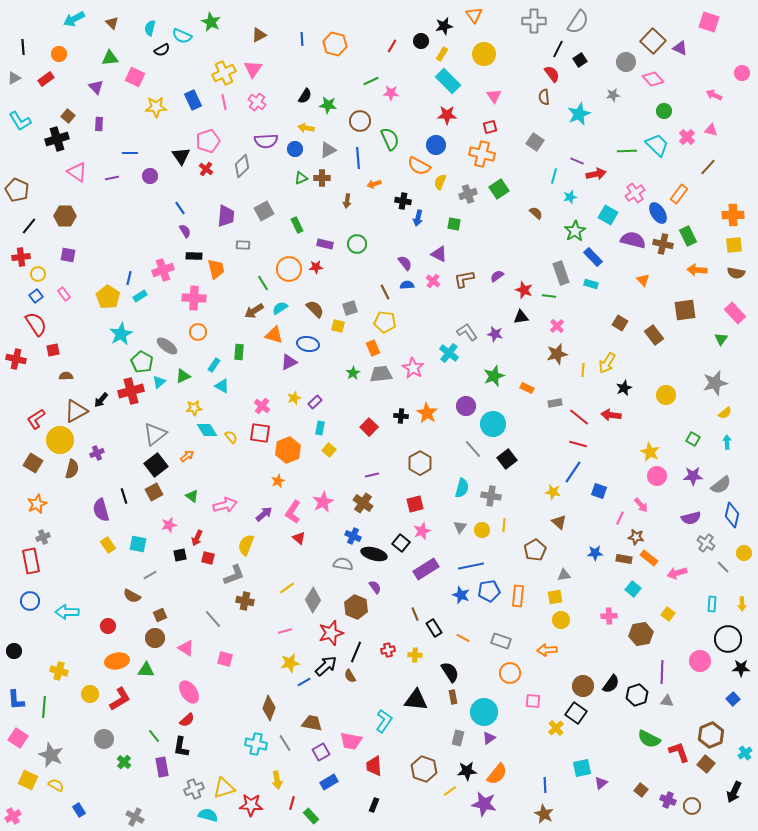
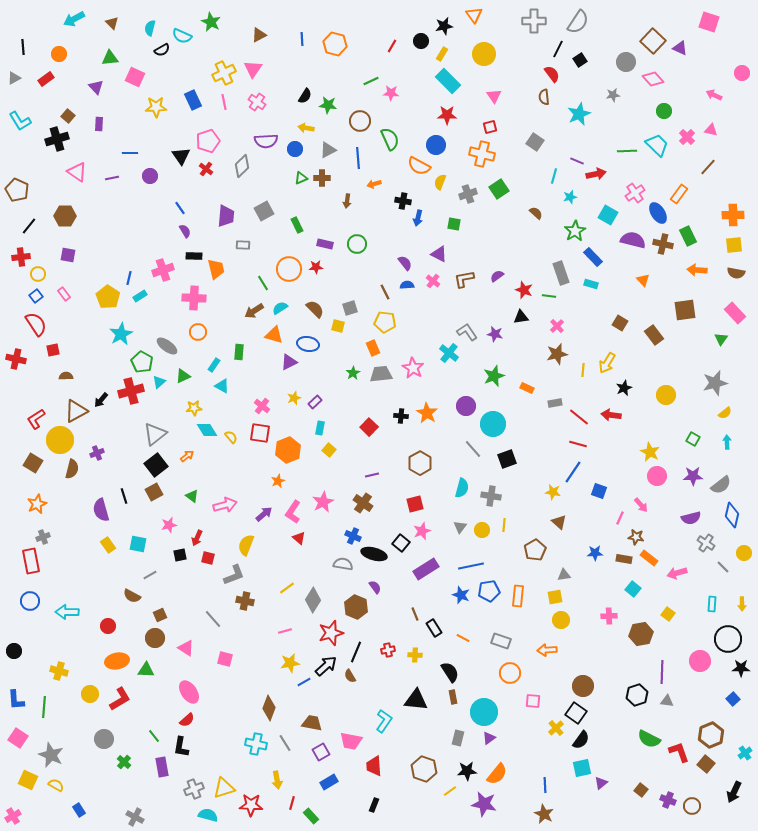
black square at (507, 459): rotated 18 degrees clockwise
black semicircle at (611, 684): moved 30 px left, 56 px down
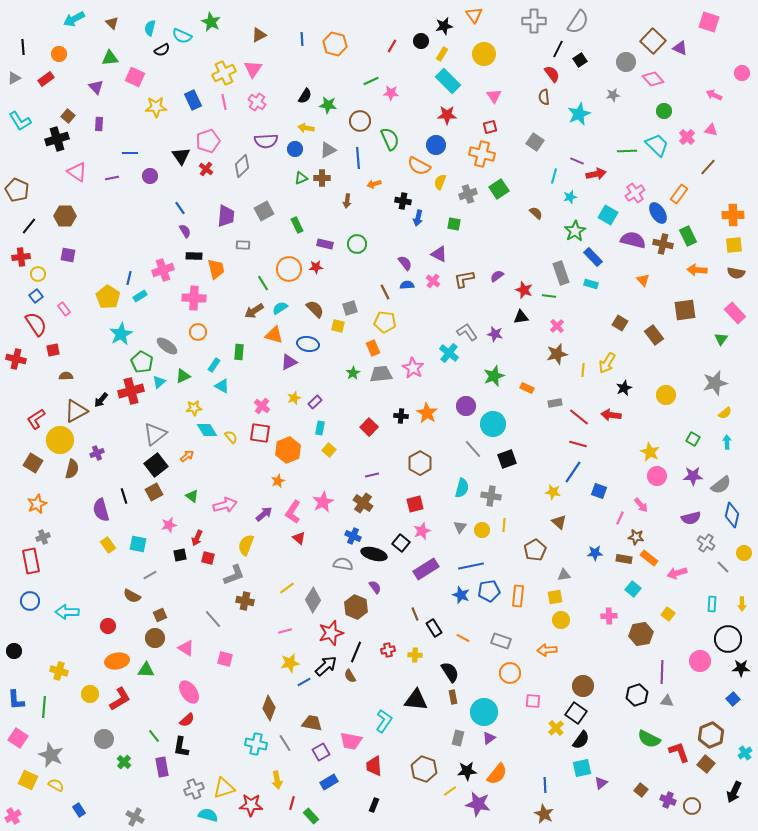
pink rectangle at (64, 294): moved 15 px down
purple star at (484, 804): moved 6 px left
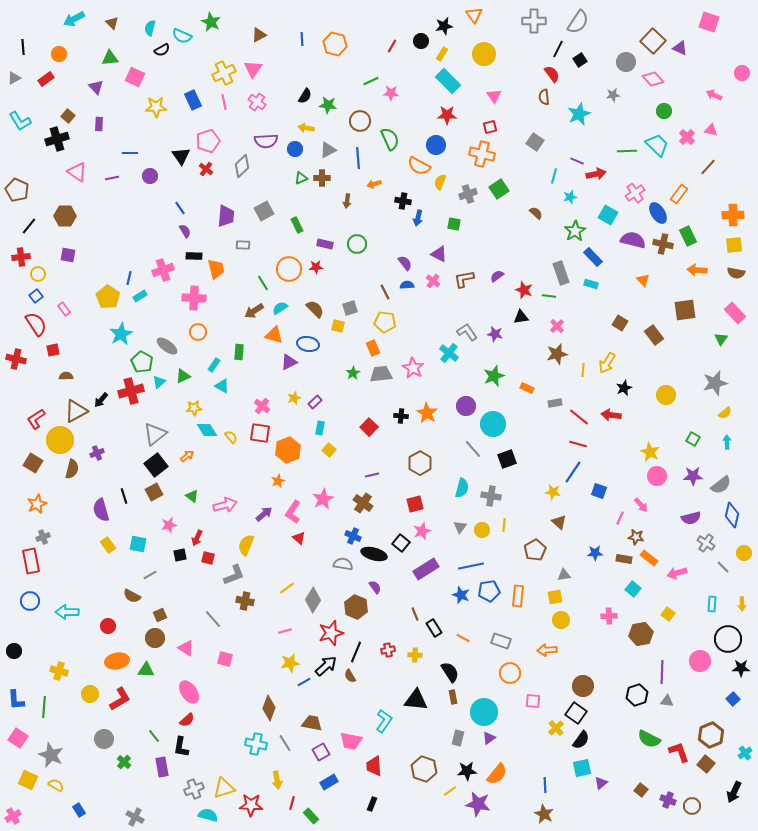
pink star at (323, 502): moved 3 px up
black rectangle at (374, 805): moved 2 px left, 1 px up
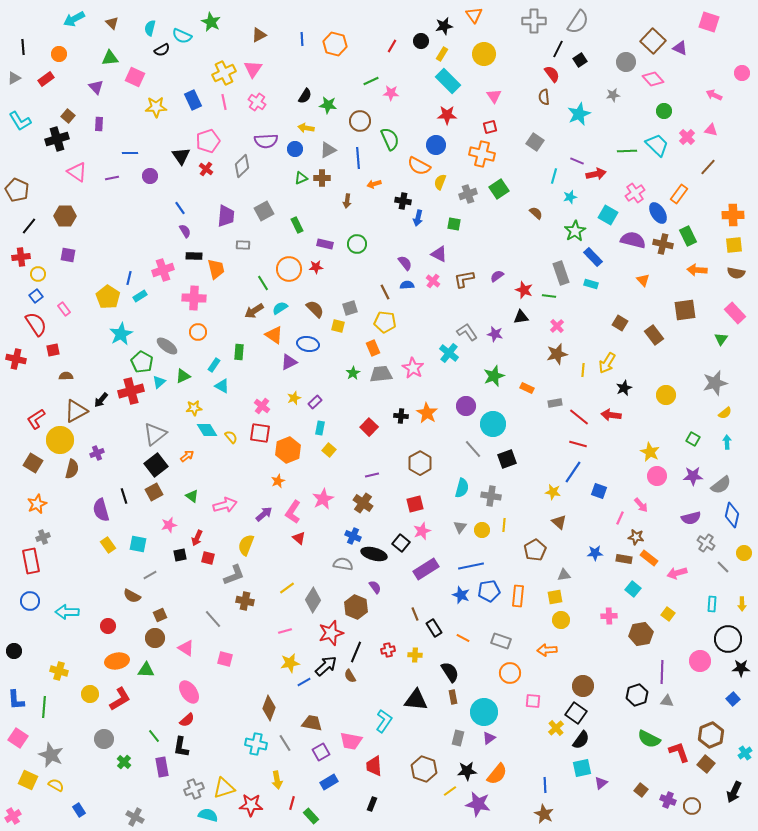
orange triangle at (274, 335): rotated 18 degrees clockwise
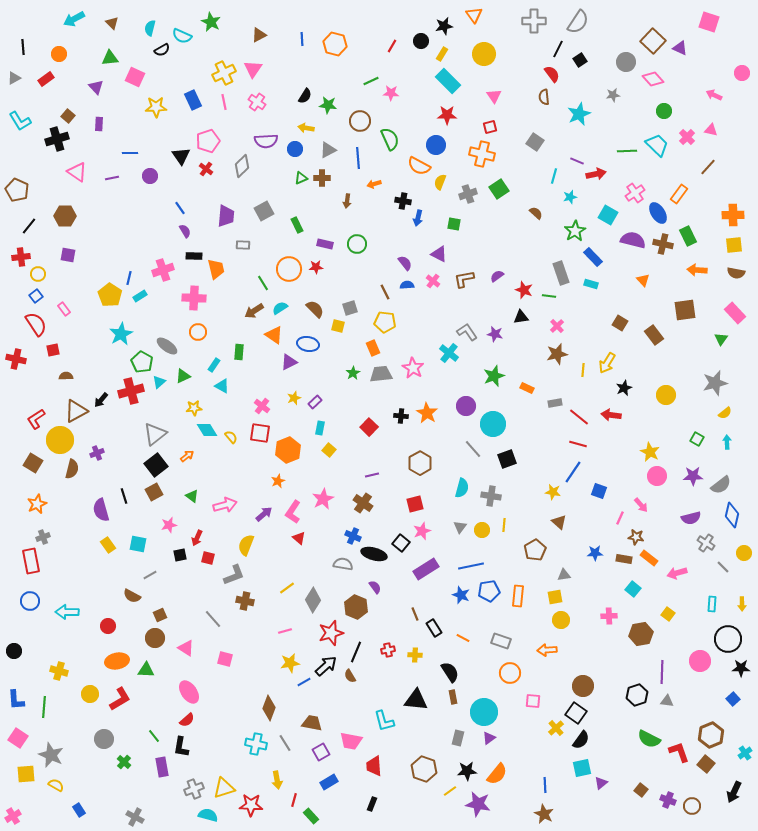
yellow pentagon at (108, 297): moved 2 px right, 2 px up
green square at (693, 439): moved 4 px right
cyan L-shape at (384, 721): rotated 130 degrees clockwise
yellow square at (28, 780): moved 2 px left, 6 px up; rotated 30 degrees counterclockwise
red line at (292, 803): moved 2 px right, 3 px up
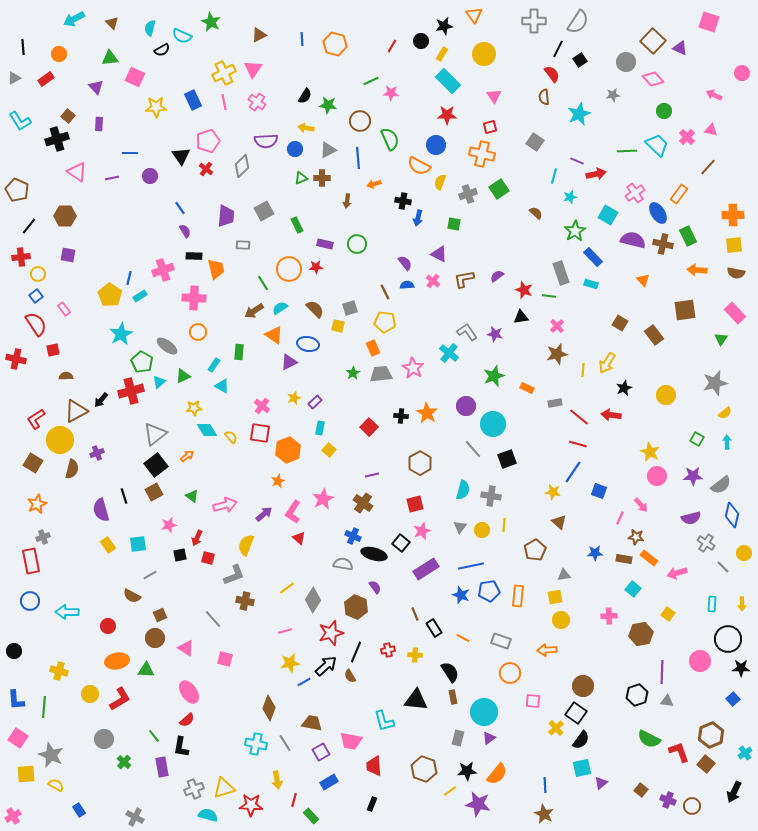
cyan semicircle at (462, 488): moved 1 px right, 2 px down
cyan square at (138, 544): rotated 18 degrees counterclockwise
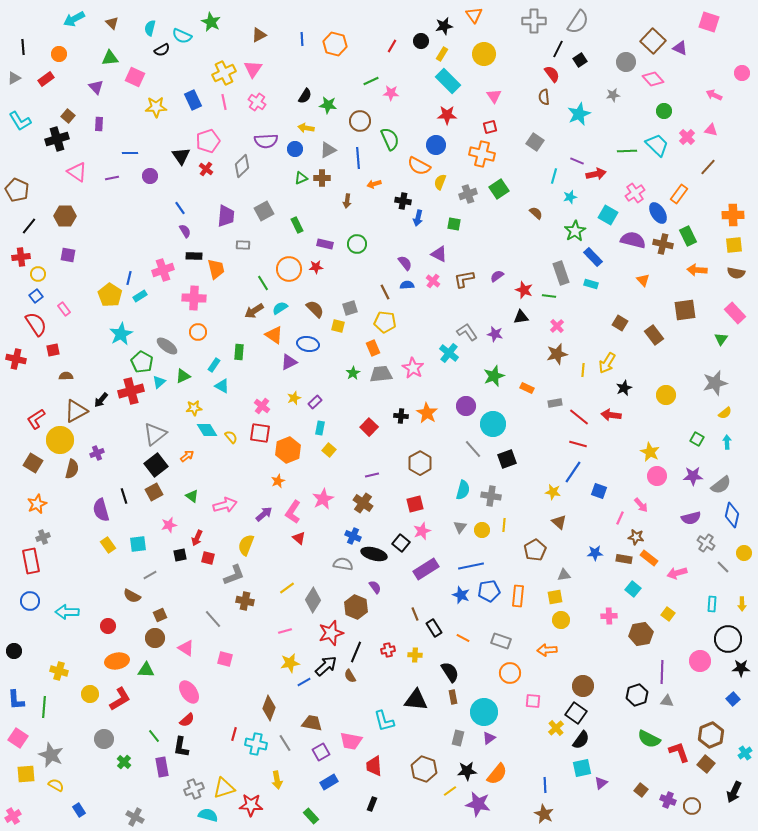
red line at (294, 800): moved 60 px left, 66 px up
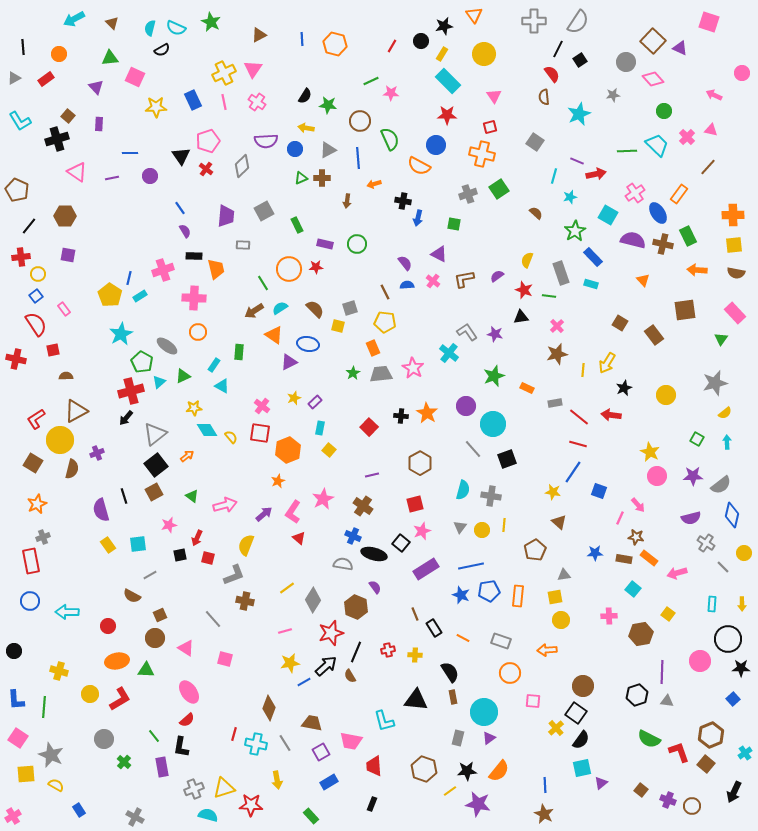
cyan semicircle at (182, 36): moved 6 px left, 8 px up
yellow semicircle at (440, 182): moved 87 px right, 78 px down
black arrow at (101, 400): moved 25 px right, 18 px down
brown cross at (363, 503): moved 3 px down
pink arrow at (641, 505): moved 3 px left
orange semicircle at (497, 774): moved 2 px right, 3 px up
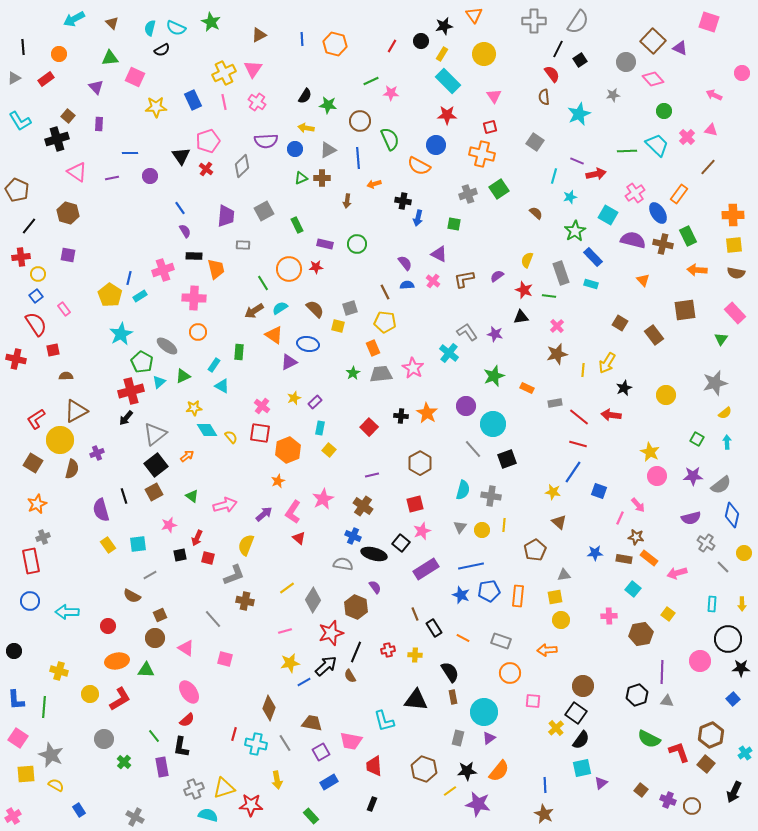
brown hexagon at (65, 216): moved 3 px right, 3 px up; rotated 15 degrees clockwise
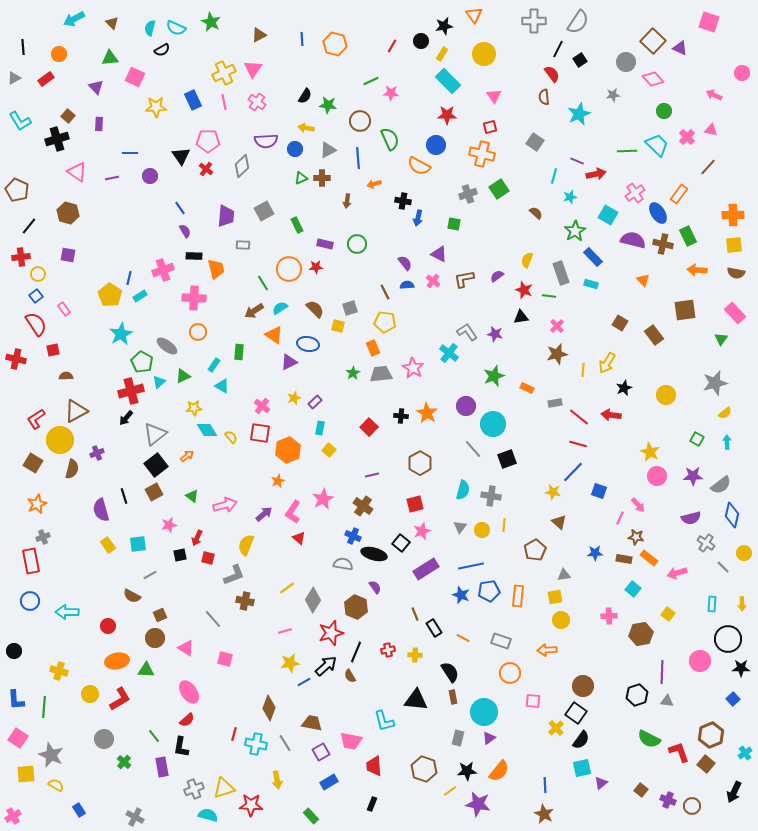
pink pentagon at (208, 141): rotated 20 degrees clockwise
blue line at (573, 472): rotated 10 degrees clockwise
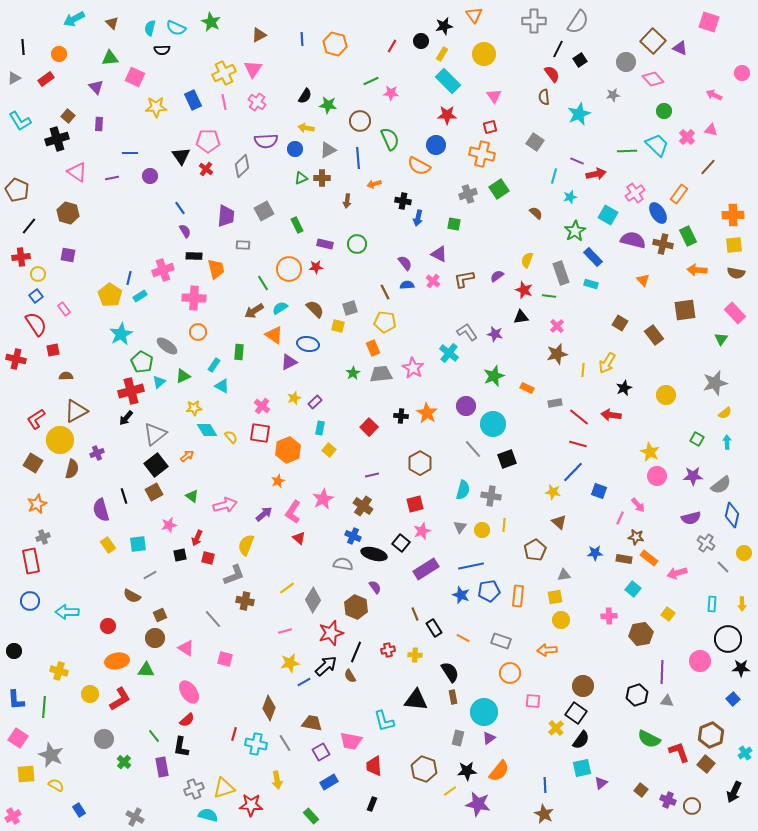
black semicircle at (162, 50): rotated 28 degrees clockwise
